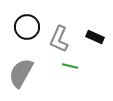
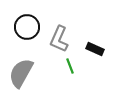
black rectangle: moved 12 px down
green line: rotated 56 degrees clockwise
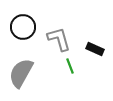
black circle: moved 4 px left
gray L-shape: rotated 140 degrees clockwise
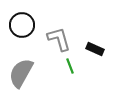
black circle: moved 1 px left, 2 px up
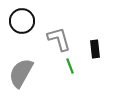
black circle: moved 4 px up
black rectangle: rotated 60 degrees clockwise
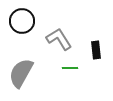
gray L-shape: rotated 16 degrees counterclockwise
black rectangle: moved 1 px right, 1 px down
green line: moved 2 px down; rotated 70 degrees counterclockwise
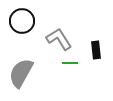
green line: moved 5 px up
